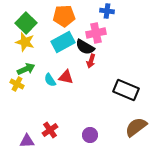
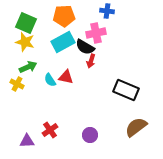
green square: rotated 20 degrees counterclockwise
green arrow: moved 2 px right, 2 px up
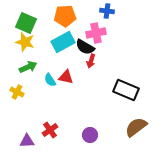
orange pentagon: moved 1 px right
yellow cross: moved 8 px down
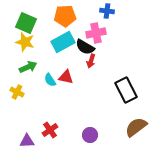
black rectangle: rotated 40 degrees clockwise
